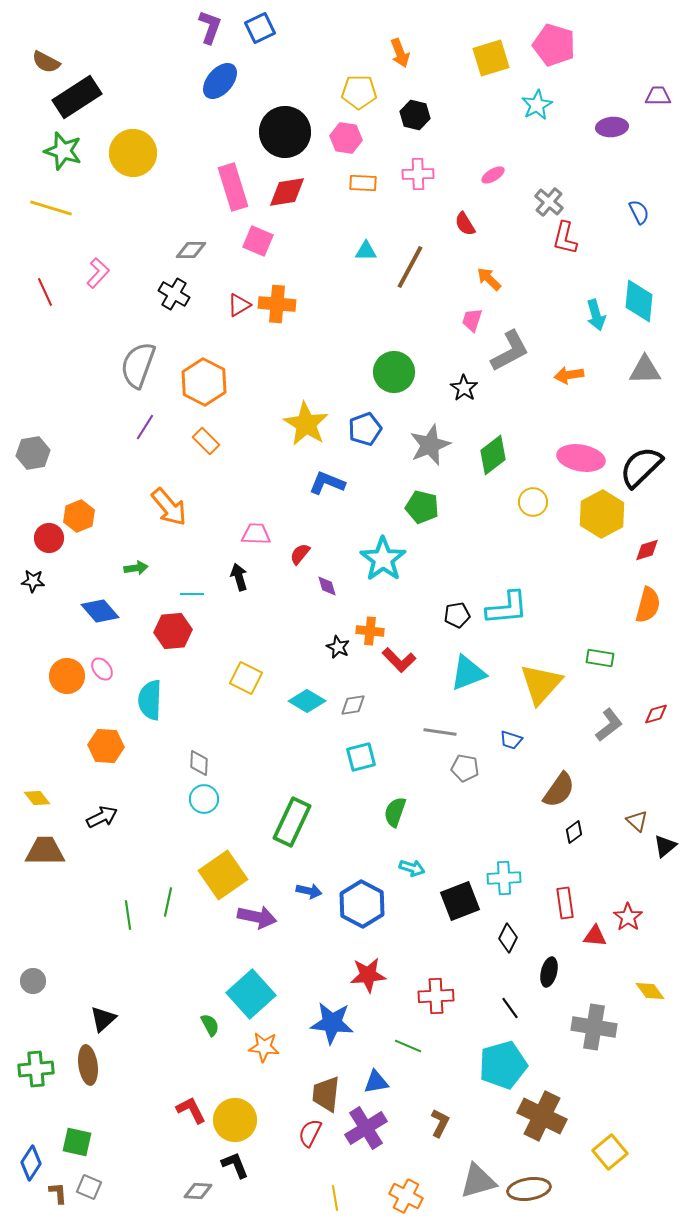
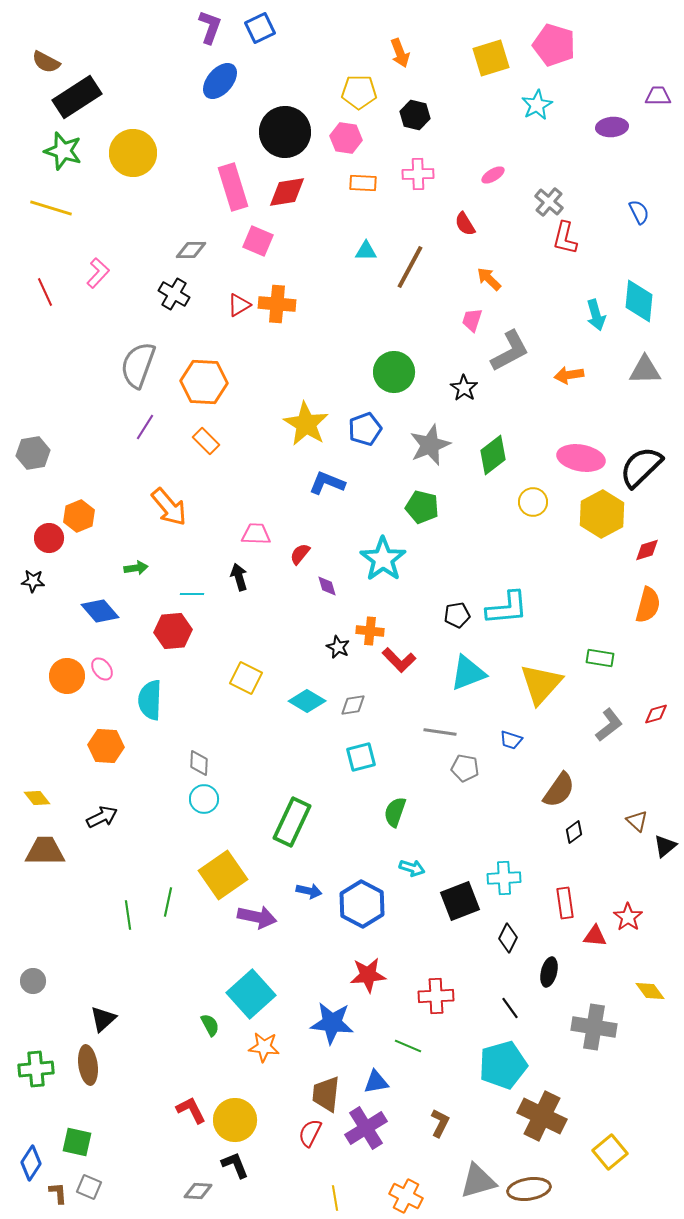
orange hexagon at (204, 382): rotated 24 degrees counterclockwise
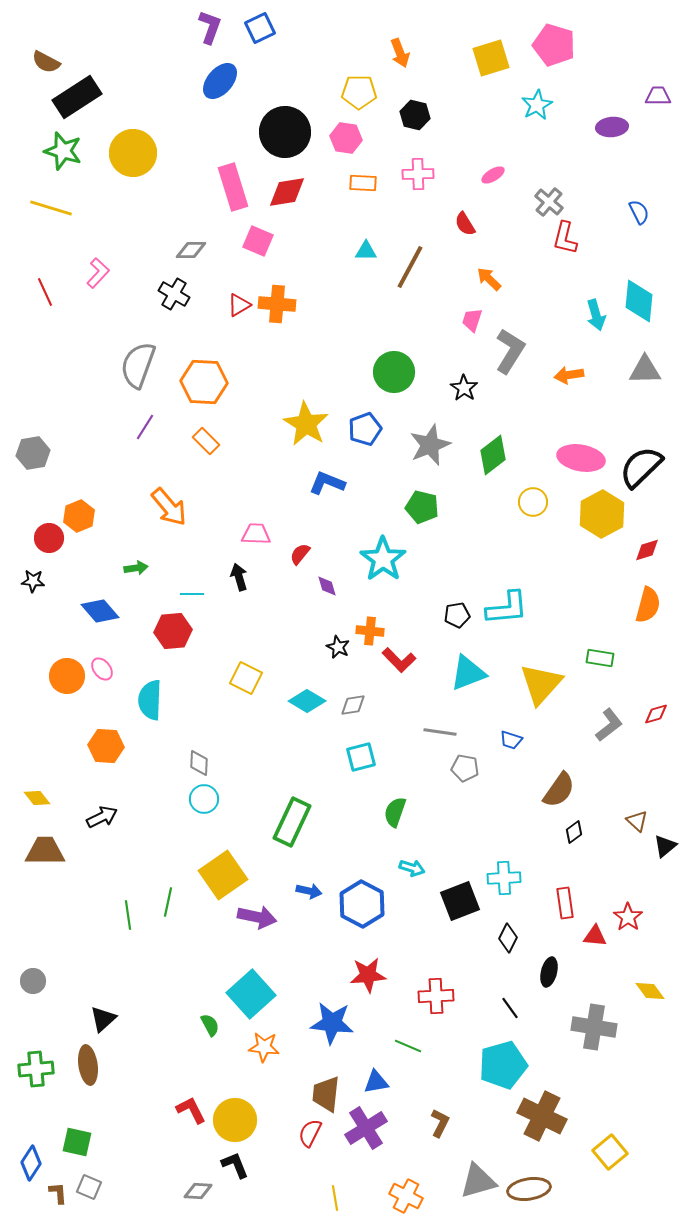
gray L-shape at (510, 351): rotated 30 degrees counterclockwise
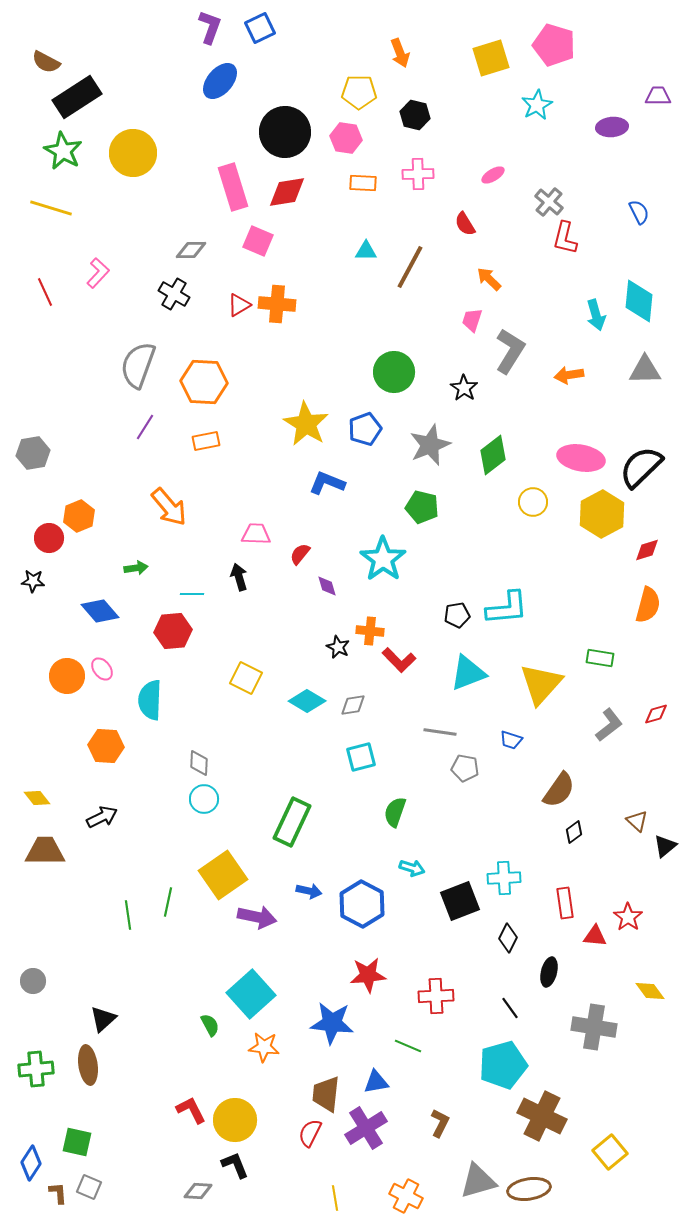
green star at (63, 151): rotated 12 degrees clockwise
orange rectangle at (206, 441): rotated 56 degrees counterclockwise
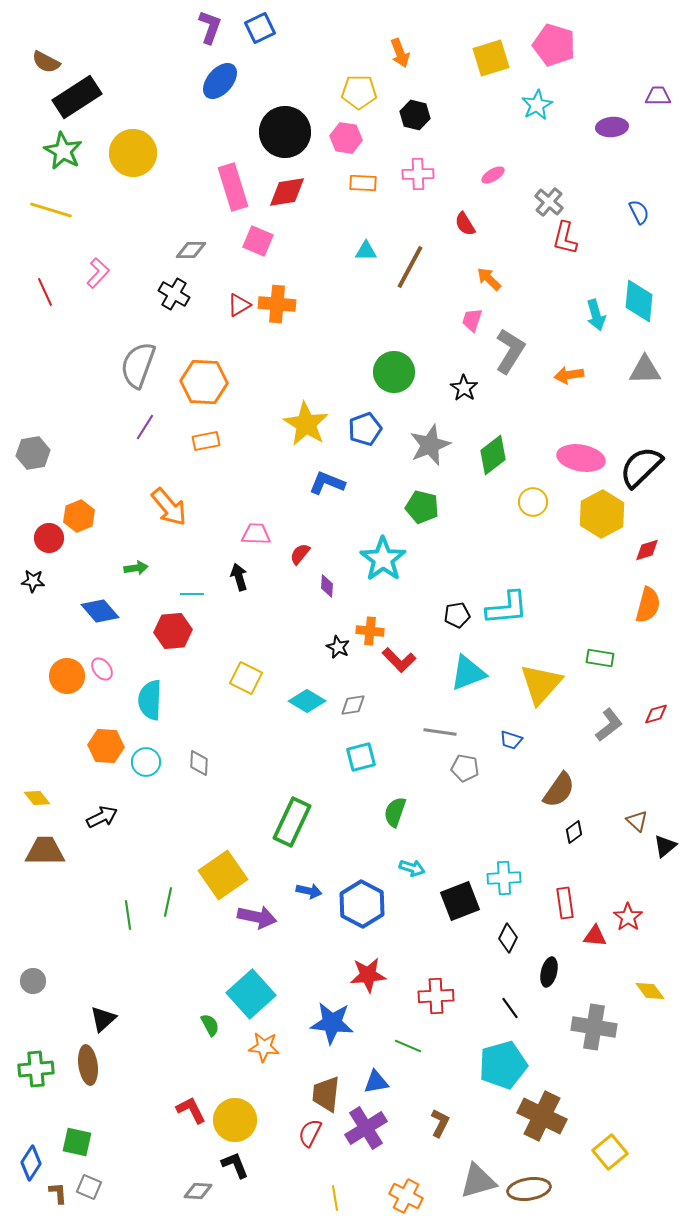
yellow line at (51, 208): moved 2 px down
purple diamond at (327, 586): rotated 20 degrees clockwise
cyan circle at (204, 799): moved 58 px left, 37 px up
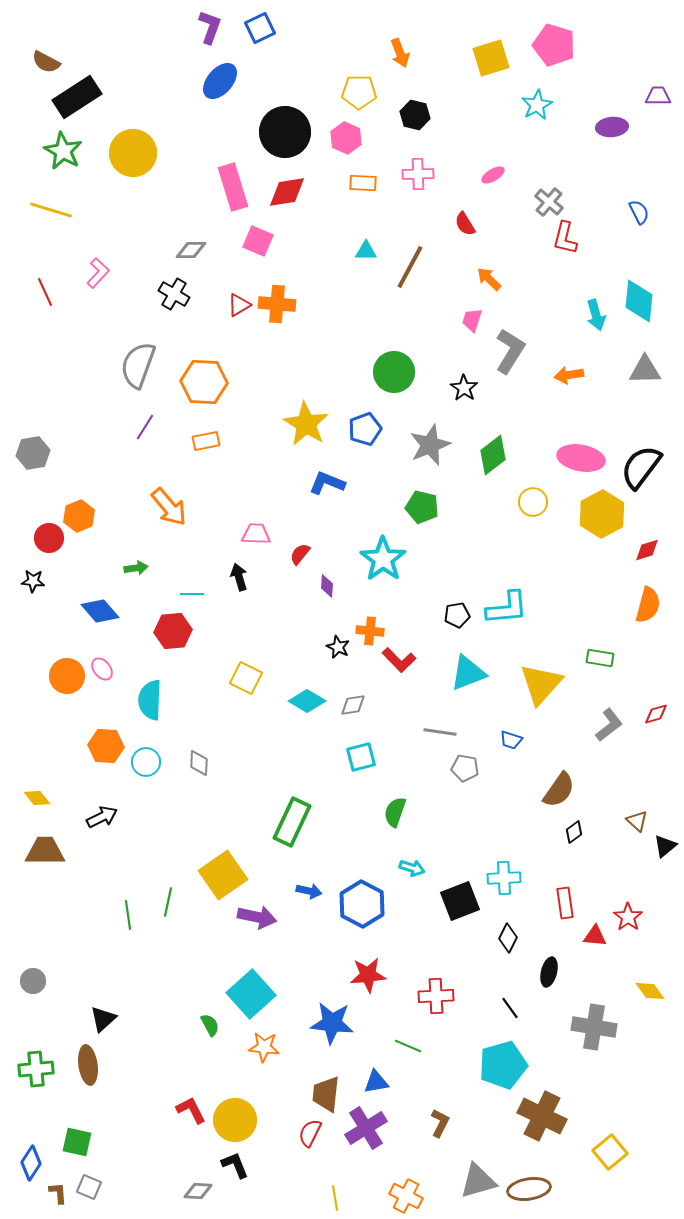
pink hexagon at (346, 138): rotated 16 degrees clockwise
black semicircle at (641, 467): rotated 9 degrees counterclockwise
